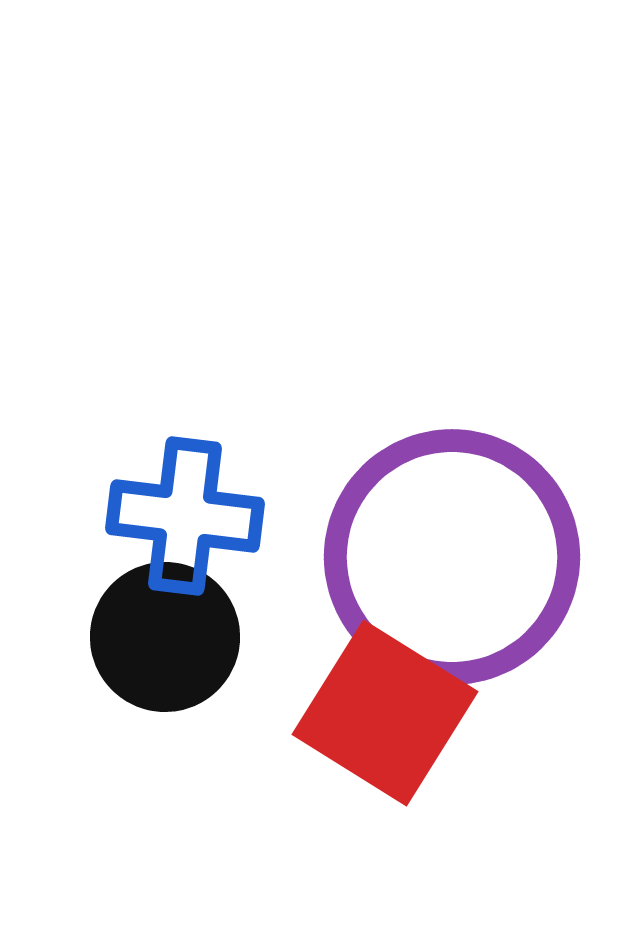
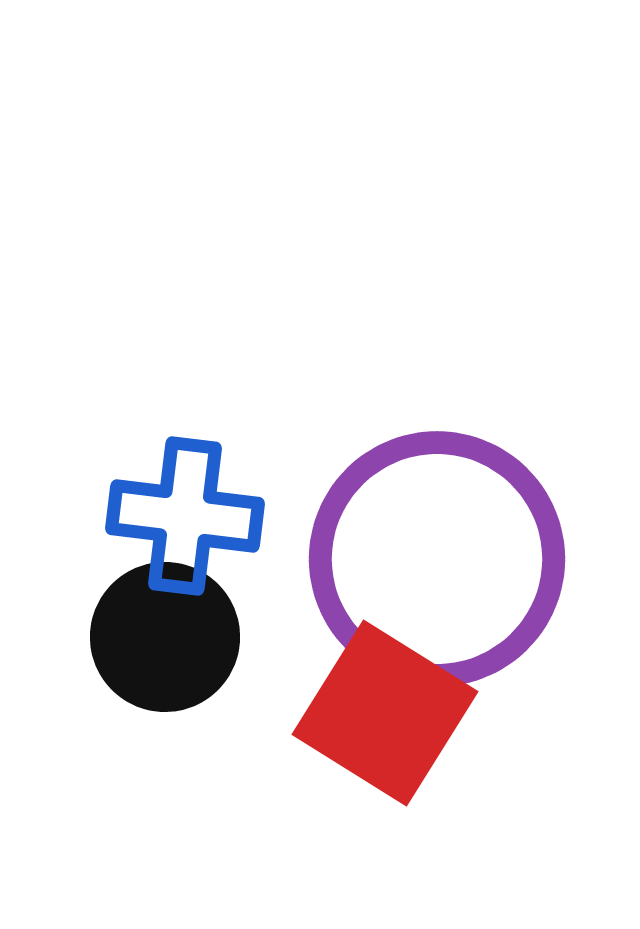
purple circle: moved 15 px left, 2 px down
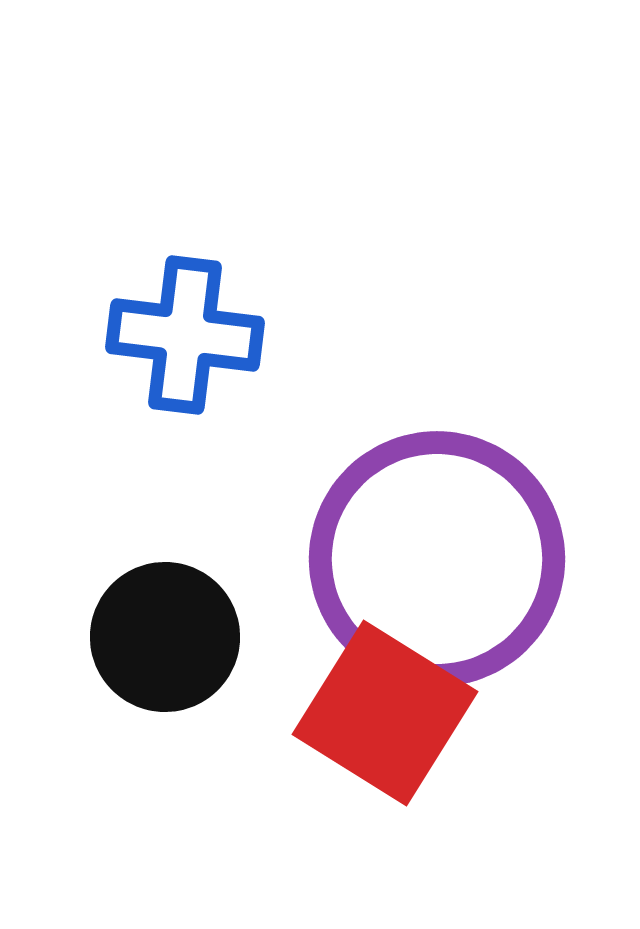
blue cross: moved 181 px up
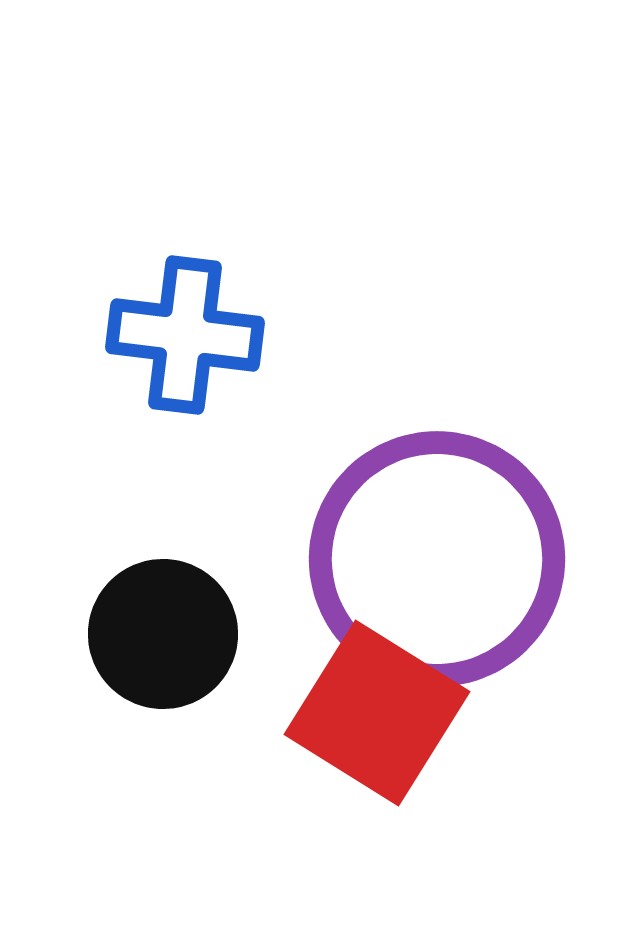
black circle: moved 2 px left, 3 px up
red square: moved 8 px left
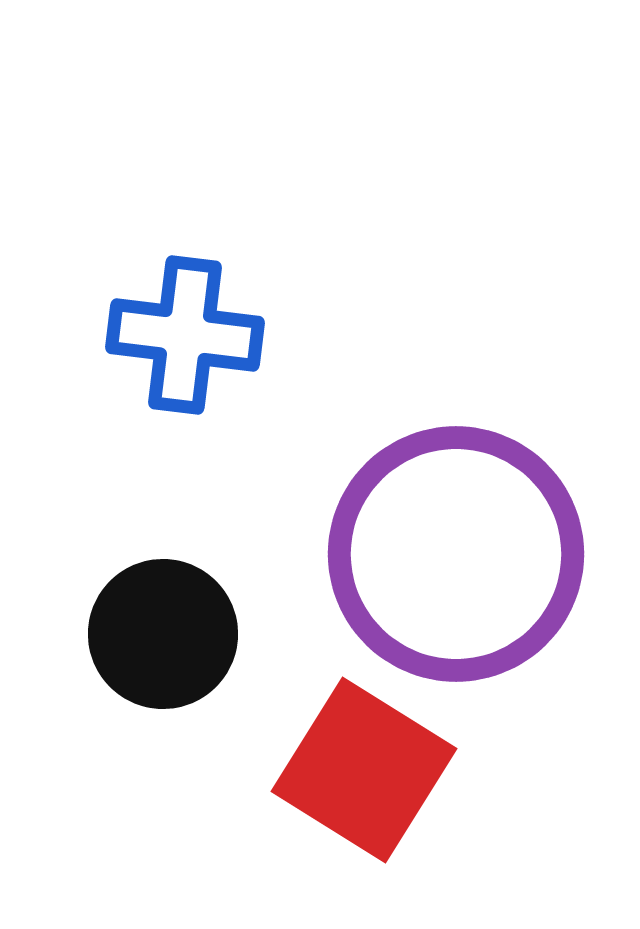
purple circle: moved 19 px right, 5 px up
red square: moved 13 px left, 57 px down
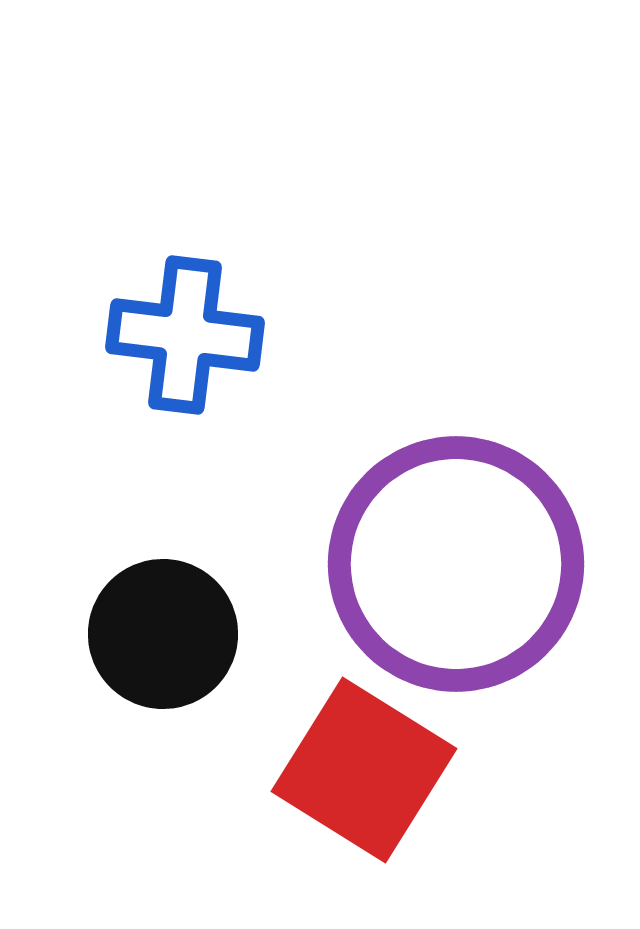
purple circle: moved 10 px down
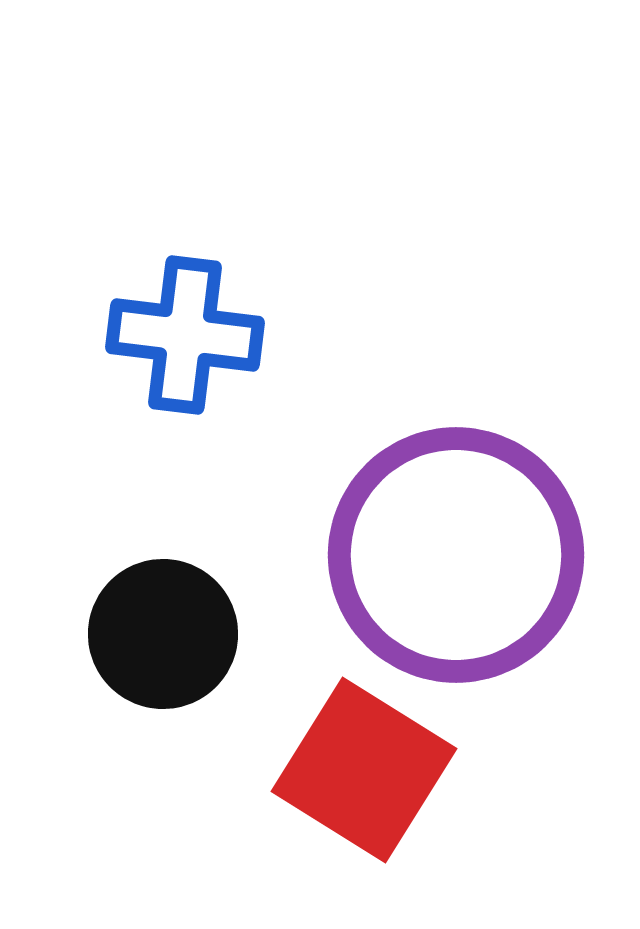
purple circle: moved 9 px up
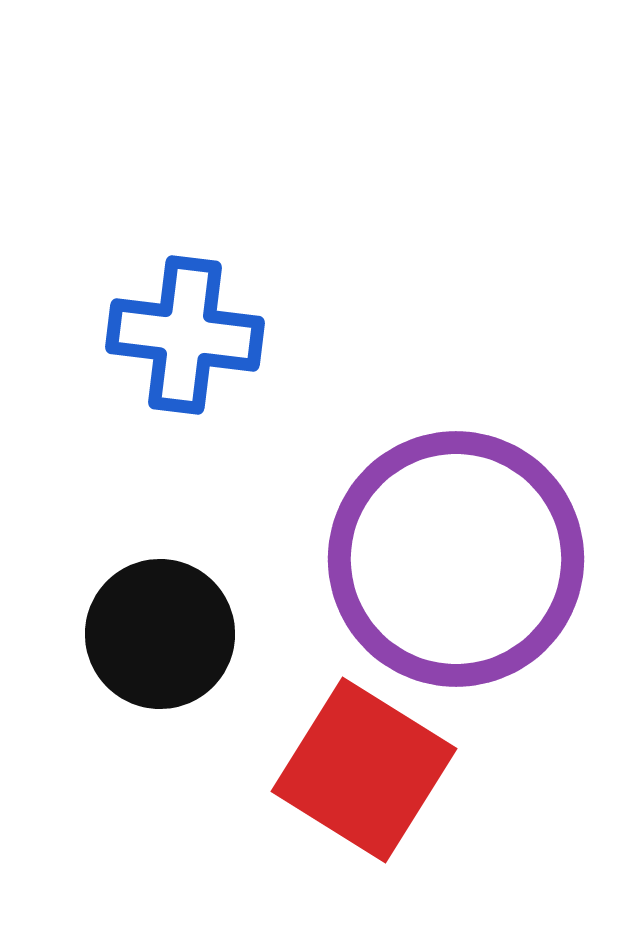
purple circle: moved 4 px down
black circle: moved 3 px left
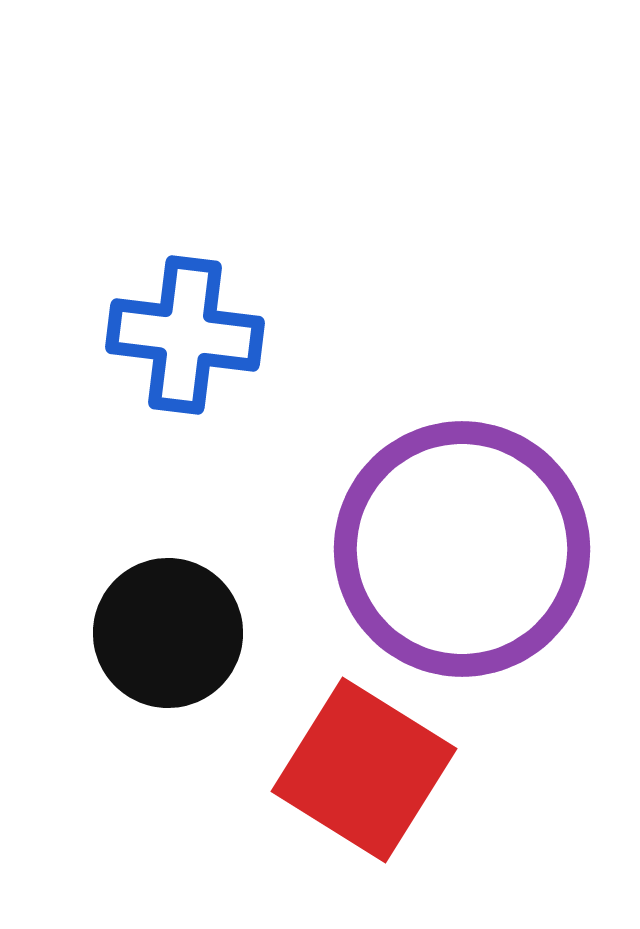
purple circle: moved 6 px right, 10 px up
black circle: moved 8 px right, 1 px up
